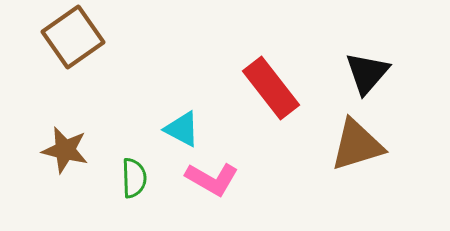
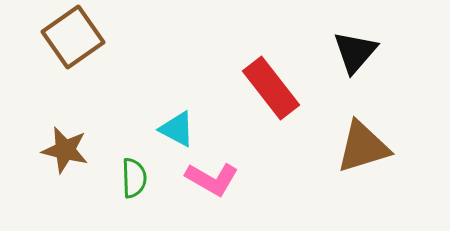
black triangle: moved 12 px left, 21 px up
cyan triangle: moved 5 px left
brown triangle: moved 6 px right, 2 px down
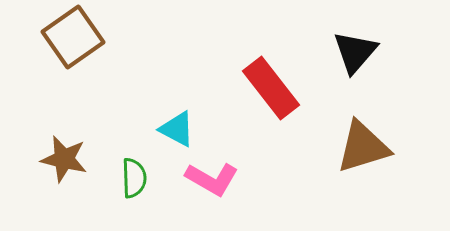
brown star: moved 1 px left, 9 px down
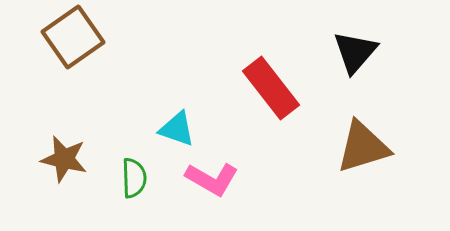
cyan triangle: rotated 9 degrees counterclockwise
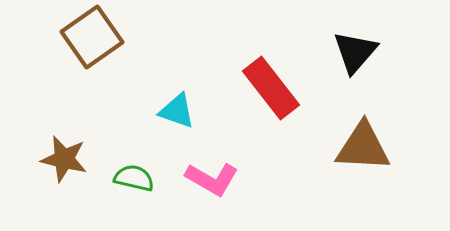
brown square: moved 19 px right
cyan triangle: moved 18 px up
brown triangle: rotated 20 degrees clockwise
green semicircle: rotated 75 degrees counterclockwise
